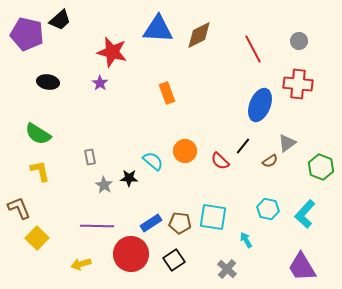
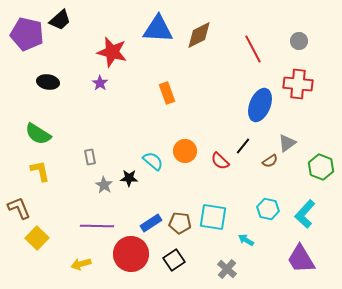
cyan arrow: rotated 28 degrees counterclockwise
purple trapezoid: moved 1 px left, 8 px up
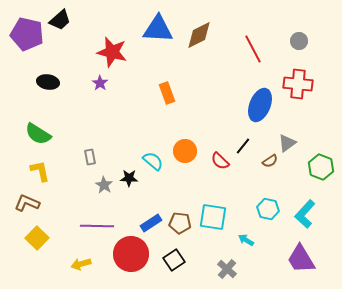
brown L-shape: moved 8 px right, 5 px up; rotated 45 degrees counterclockwise
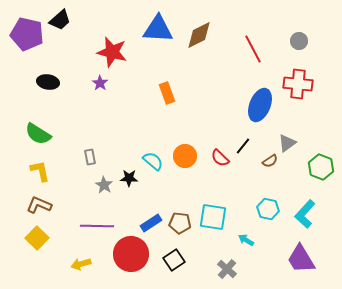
orange circle: moved 5 px down
red semicircle: moved 3 px up
brown L-shape: moved 12 px right, 2 px down
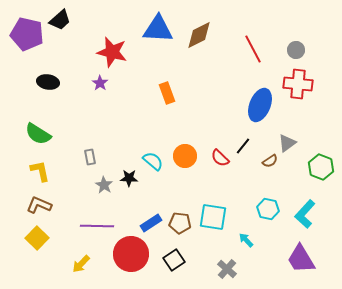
gray circle: moved 3 px left, 9 px down
cyan arrow: rotated 14 degrees clockwise
yellow arrow: rotated 30 degrees counterclockwise
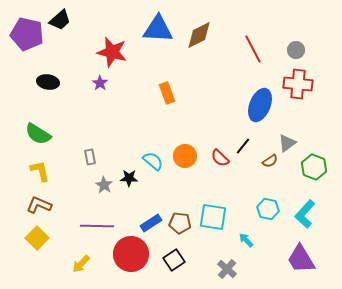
green hexagon: moved 7 px left
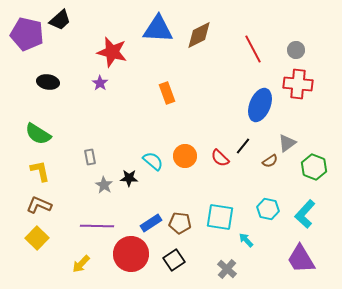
cyan square: moved 7 px right
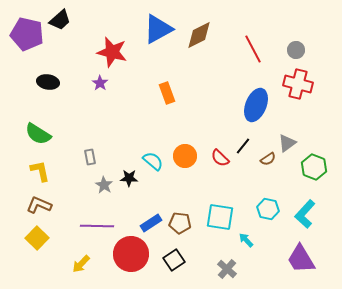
blue triangle: rotated 32 degrees counterclockwise
red cross: rotated 8 degrees clockwise
blue ellipse: moved 4 px left
brown semicircle: moved 2 px left, 2 px up
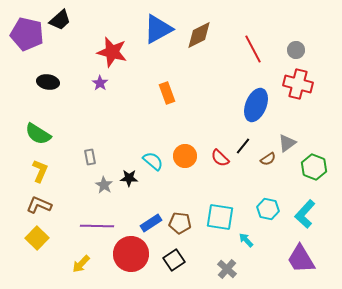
yellow L-shape: rotated 35 degrees clockwise
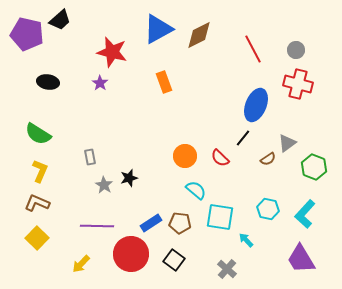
orange rectangle: moved 3 px left, 11 px up
black line: moved 8 px up
cyan semicircle: moved 43 px right, 29 px down
black star: rotated 18 degrees counterclockwise
brown L-shape: moved 2 px left, 2 px up
black square: rotated 20 degrees counterclockwise
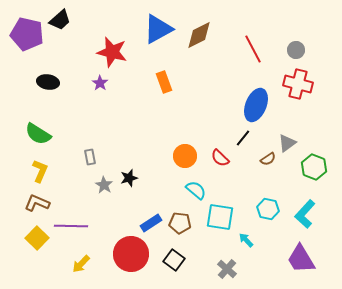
purple line: moved 26 px left
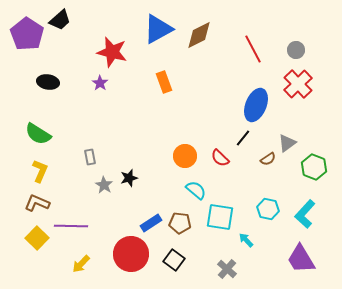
purple pentagon: rotated 20 degrees clockwise
red cross: rotated 32 degrees clockwise
